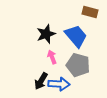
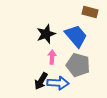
pink arrow: rotated 24 degrees clockwise
blue arrow: moved 1 px left, 1 px up
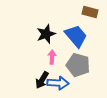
black arrow: moved 1 px right, 1 px up
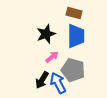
brown rectangle: moved 16 px left, 1 px down
blue trapezoid: rotated 40 degrees clockwise
pink arrow: rotated 48 degrees clockwise
gray pentagon: moved 5 px left, 5 px down
blue arrow: rotated 120 degrees counterclockwise
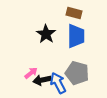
black star: rotated 18 degrees counterclockwise
pink arrow: moved 21 px left, 16 px down
gray pentagon: moved 4 px right, 3 px down
black arrow: rotated 48 degrees clockwise
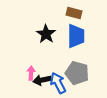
pink arrow: rotated 48 degrees counterclockwise
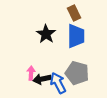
brown rectangle: rotated 49 degrees clockwise
black arrow: moved 1 px up
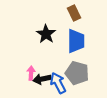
blue trapezoid: moved 5 px down
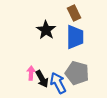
black star: moved 4 px up
blue trapezoid: moved 1 px left, 4 px up
black arrow: rotated 108 degrees counterclockwise
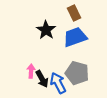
blue trapezoid: rotated 110 degrees counterclockwise
pink arrow: moved 2 px up
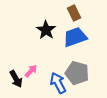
pink arrow: rotated 40 degrees clockwise
black arrow: moved 26 px left
